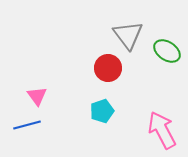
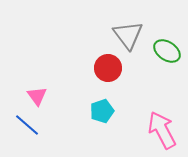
blue line: rotated 56 degrees clockwise
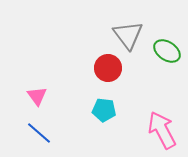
cyan pentagon: moved 2 px right, 1 px up; rotated 25 degrees clockwise
blue line: moved 12 px right, 8 px down
